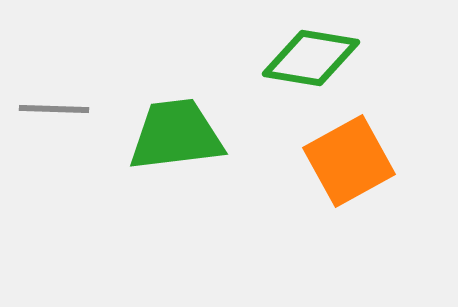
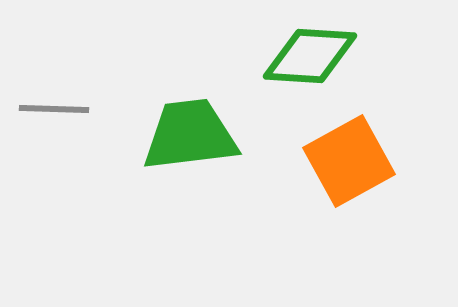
green diamond: moved 1 px left, 2 px up; rotated 6 degrees counterclockwise
green trapezoid: moved 14 px right
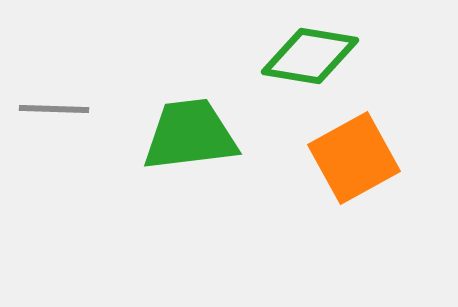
green diamond: rotated 6 degrees clockwise
orange square: moved 5 px right, 3 px up
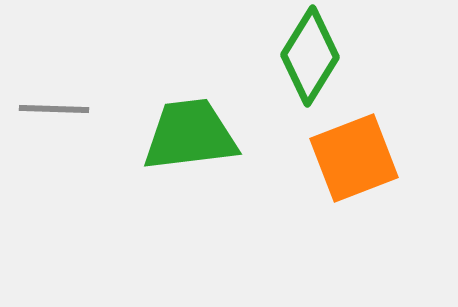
green diamond: rotated 68 degrees counterclockwise
orange square: rotated 8 degrees clockwise
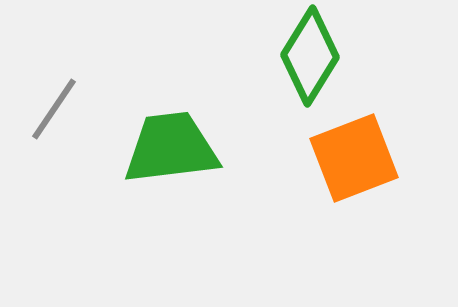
gray line: rotated 58 degrees counterclockwise
green trapezoid: moved 19 px left, 13 px down
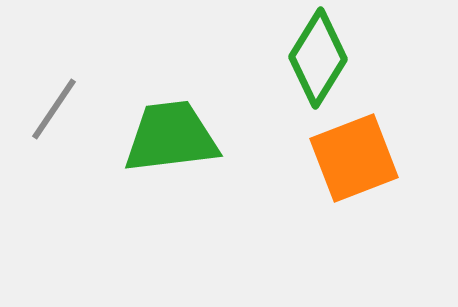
green diamond: moved 8 px right, 2 px down
green trapezoid: moved 11 px up
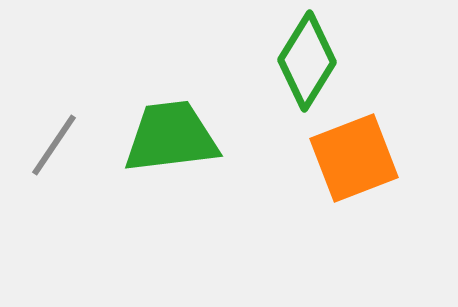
green diamond: moved 11 px left, 3 px down
gray line: moved 36 px down
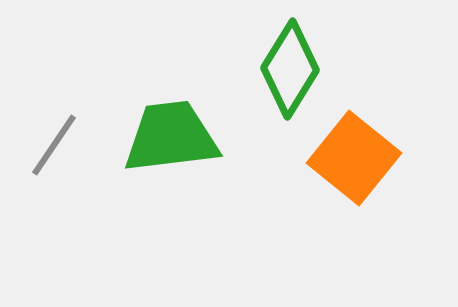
green diamond: moved 17 px left, 8 px down
orange square: rotated 30 degrees counterclockwise
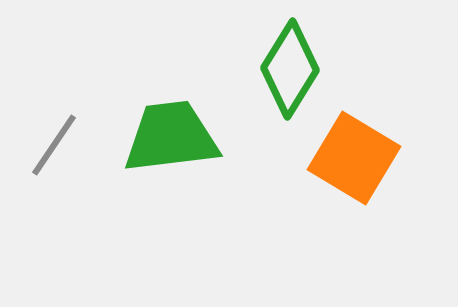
orange square: rotated 8 degrees counterclockwise
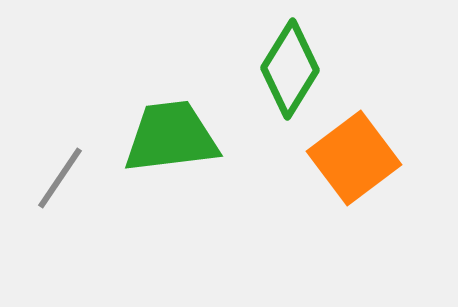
gray line: moved 6 px right, 33 px down
orange square: rotated 22 degrees clockwise
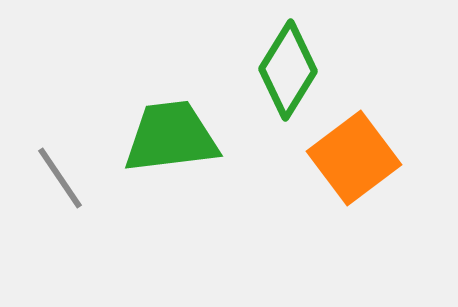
green diamond: moved 2 px left, 1 px down
gray line: rotated 68 degrees counterclockwise
